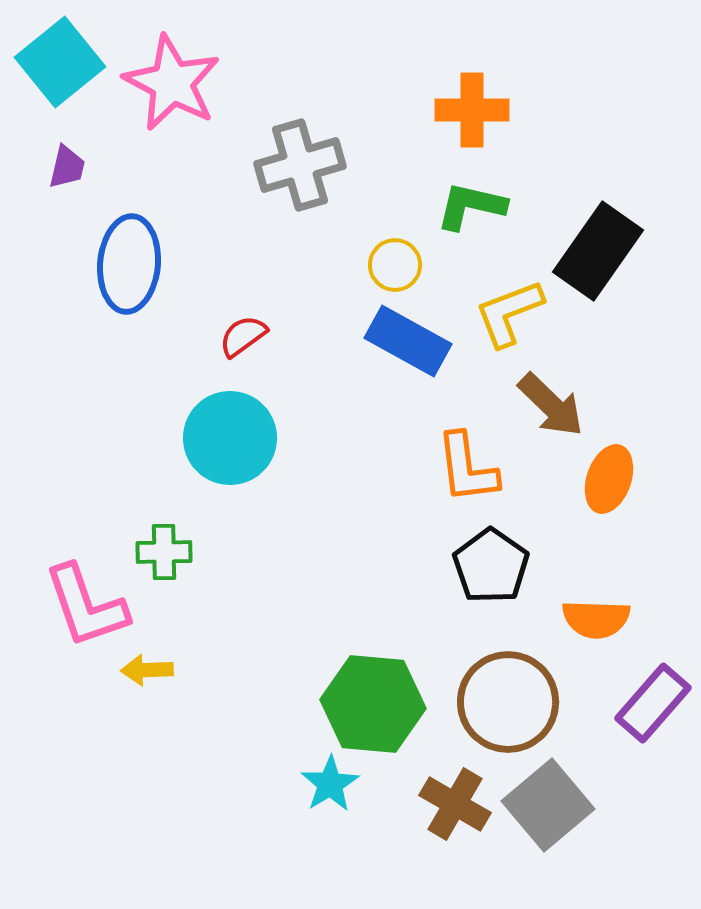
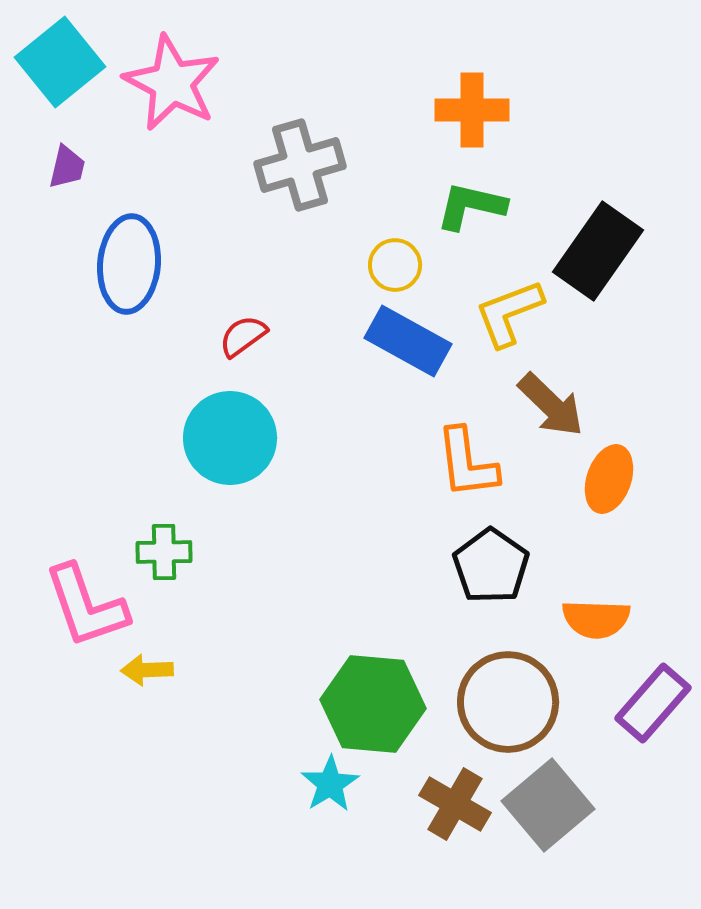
orange L-shape: moved 5 px up
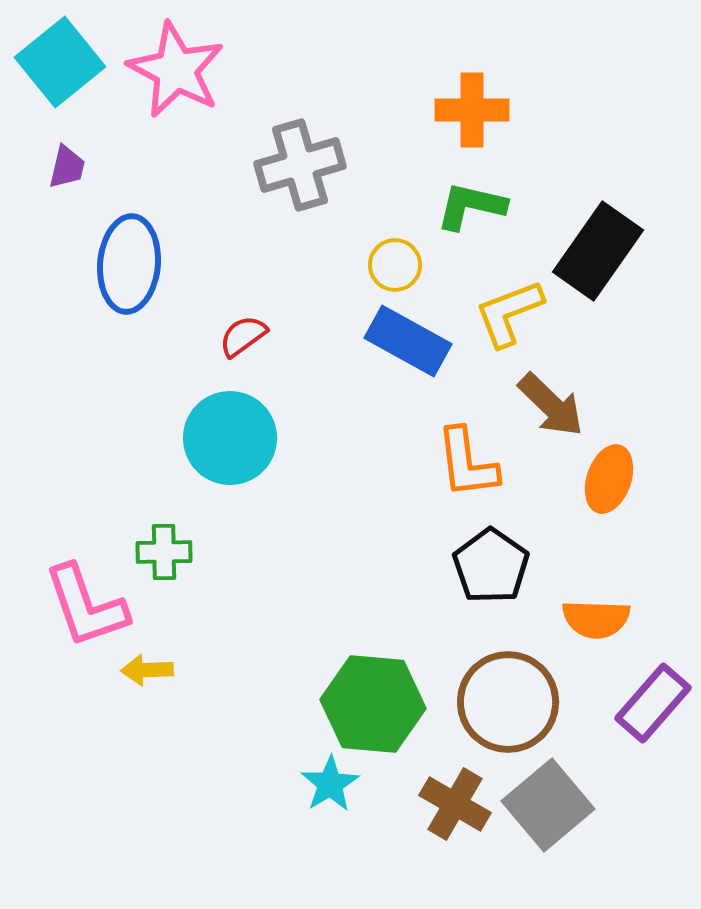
pink star: moved 4 px right, 13 px up
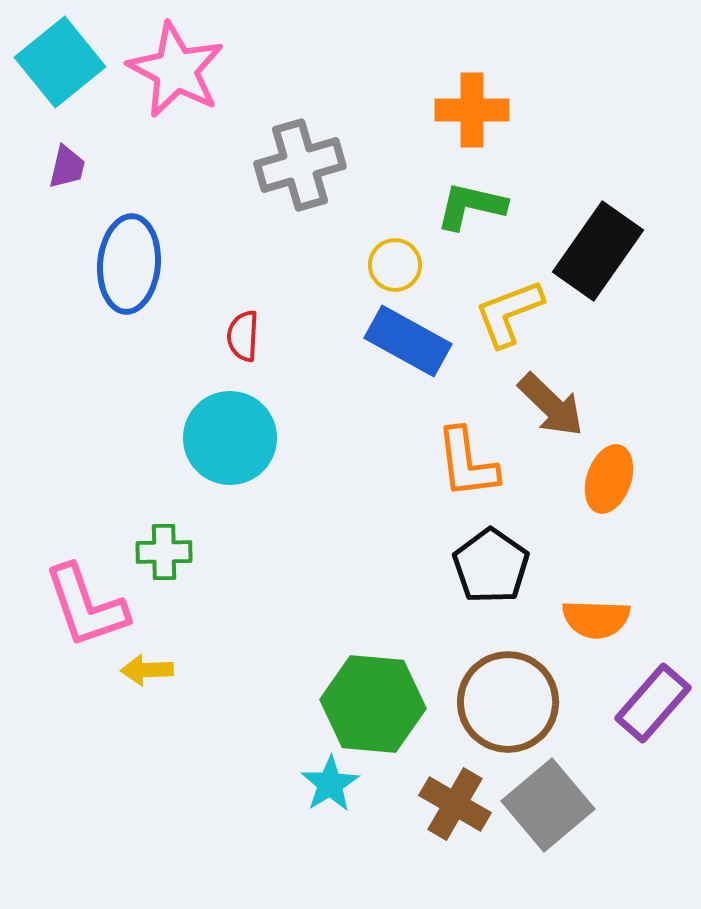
red semicircle: rotated 51 degrees counterclockwise
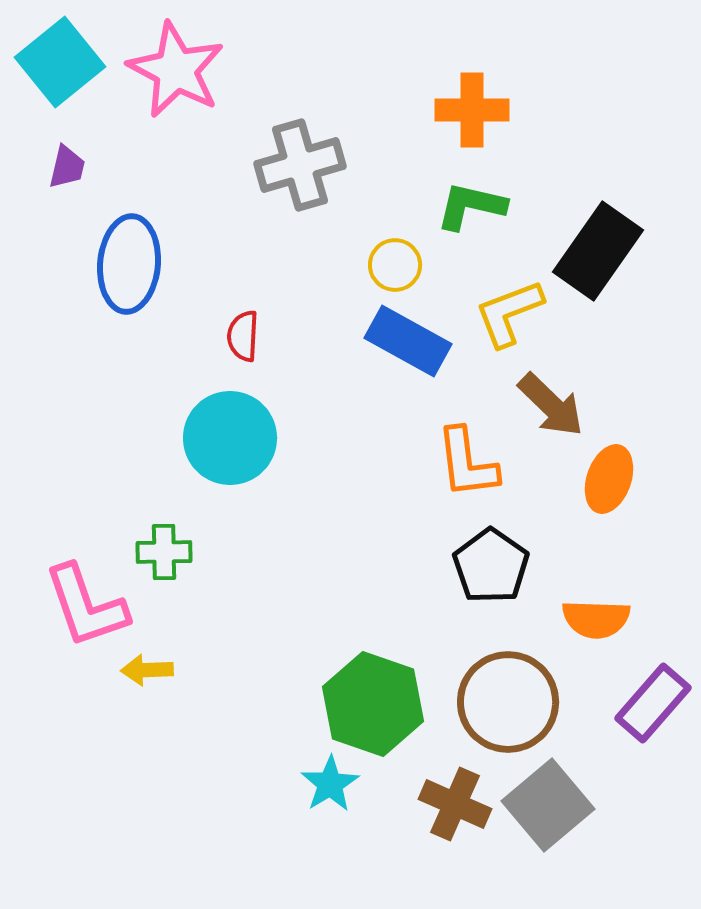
green hexagon: rotated 14 degrees clockwise
brown cross: rotated 6 degrees counterclockwise
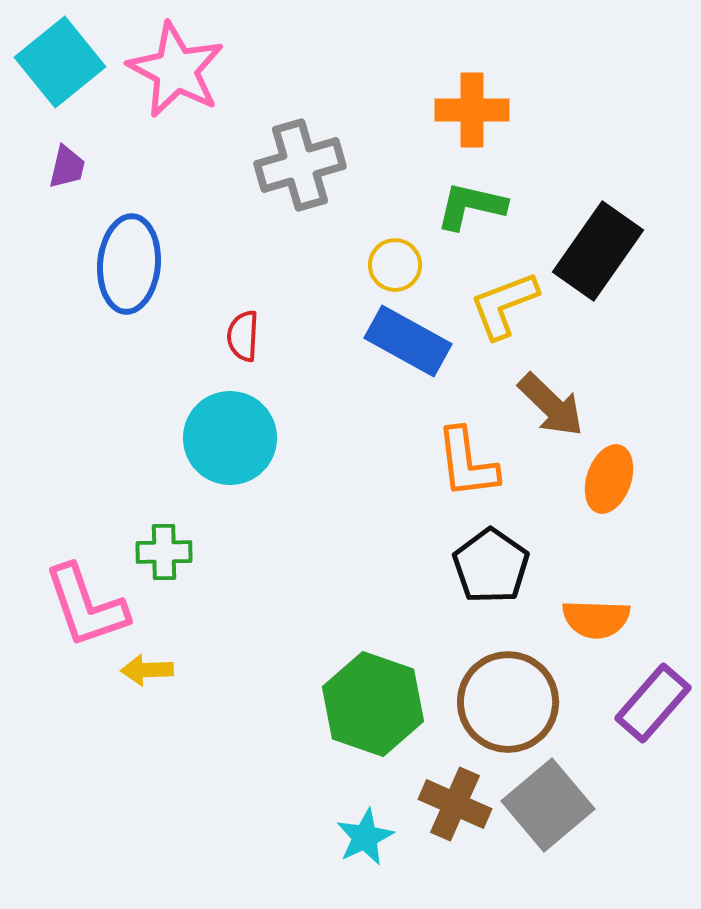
yellow L-shape: moved 5 px left, 8 px up
cyan star: moved 35 px right, 53 px down; rotated 6 degrees clockwise
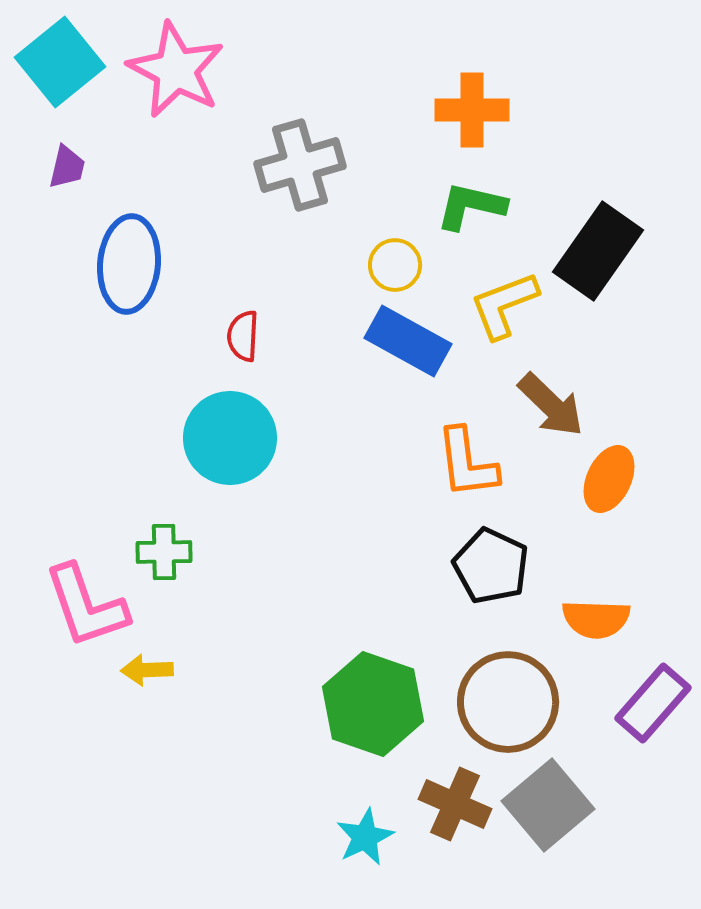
orange ellipse: rotated 6 degrees clockwise
black pentagon: rotated 10 degrees counterclockwise
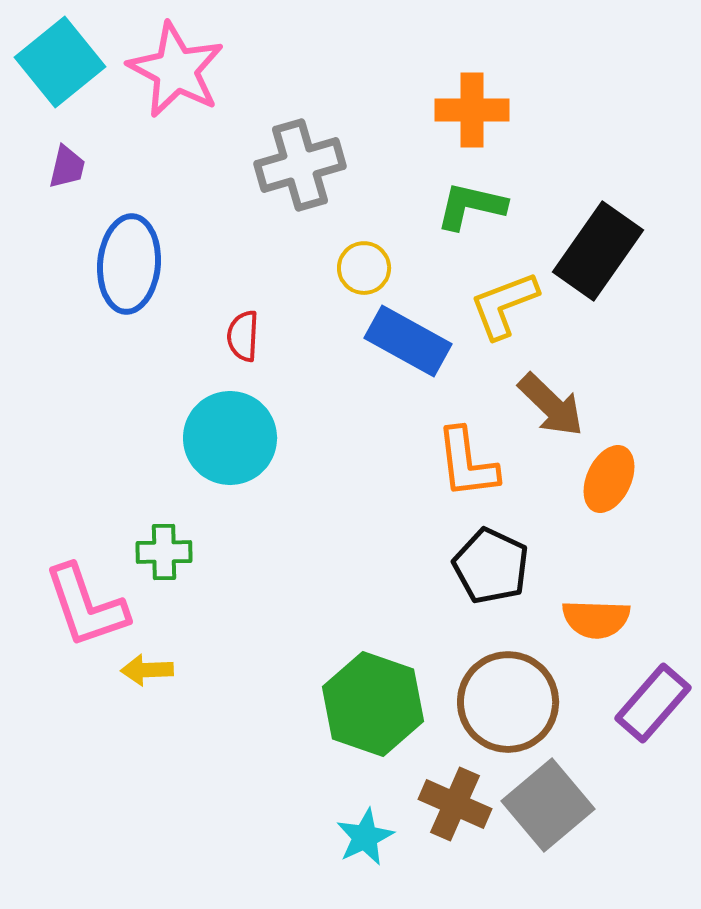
yellow circle: moved 31 px left, 3 px down
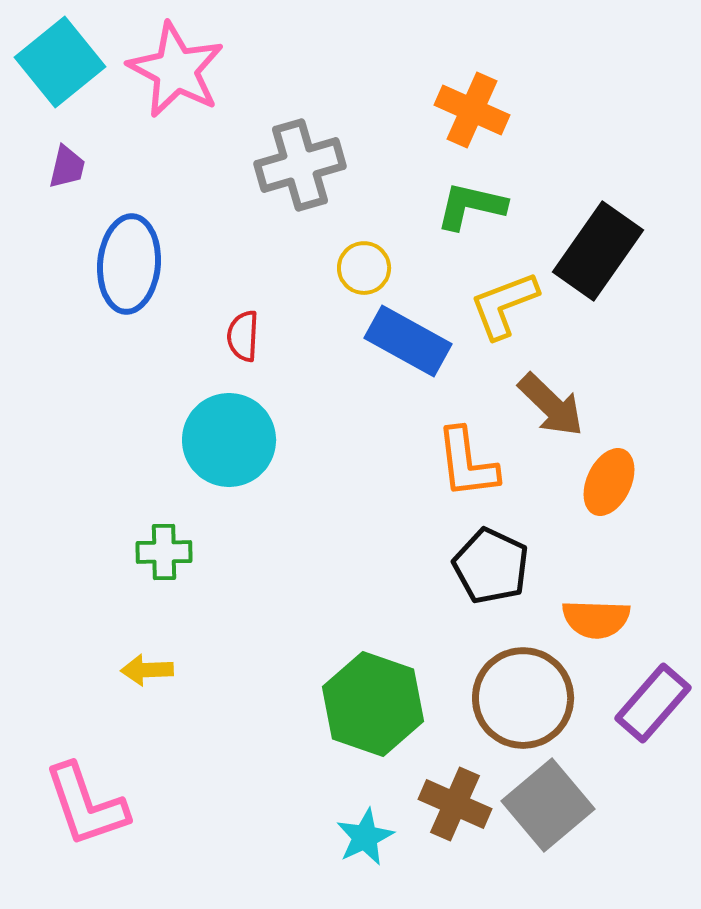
orange cross: rotated 24 degrees clockwise
cyan circle: moved 1 px left, 2 px down
orange ellipse: moved 3 px down
pink L-shape: moved 199 px down
brown circle: moved 15 px right, 4 px up
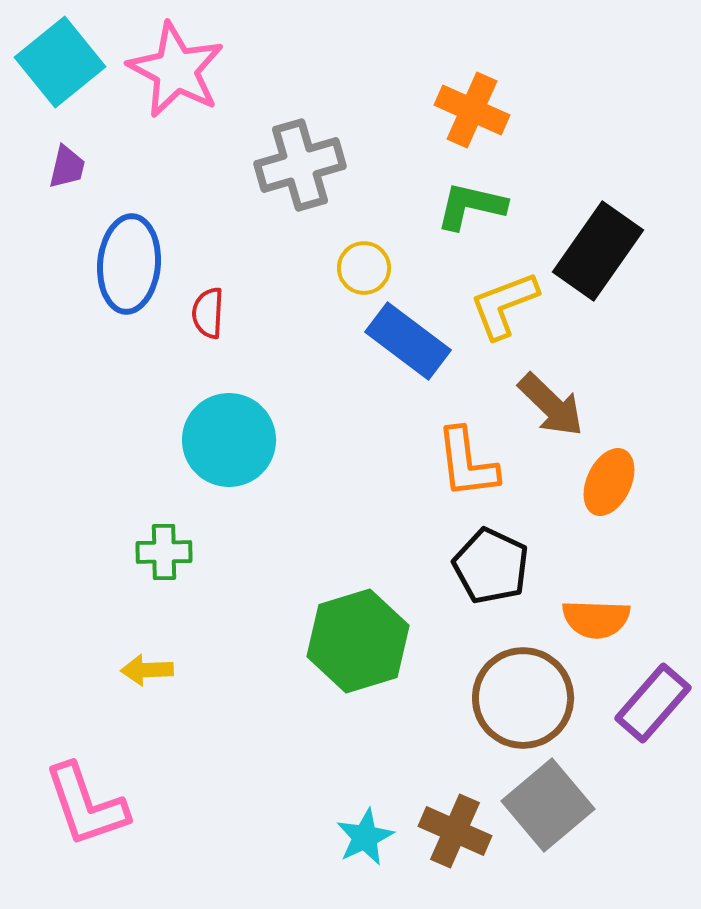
red semicircle: moved 35 px left, 23 px up
blue rectangle: rotated 8 degrees clockwise
green hexagon: moved 15 px left, 63 px up; rotated 24 degrees clockwise
brown cross: moved 27 px down
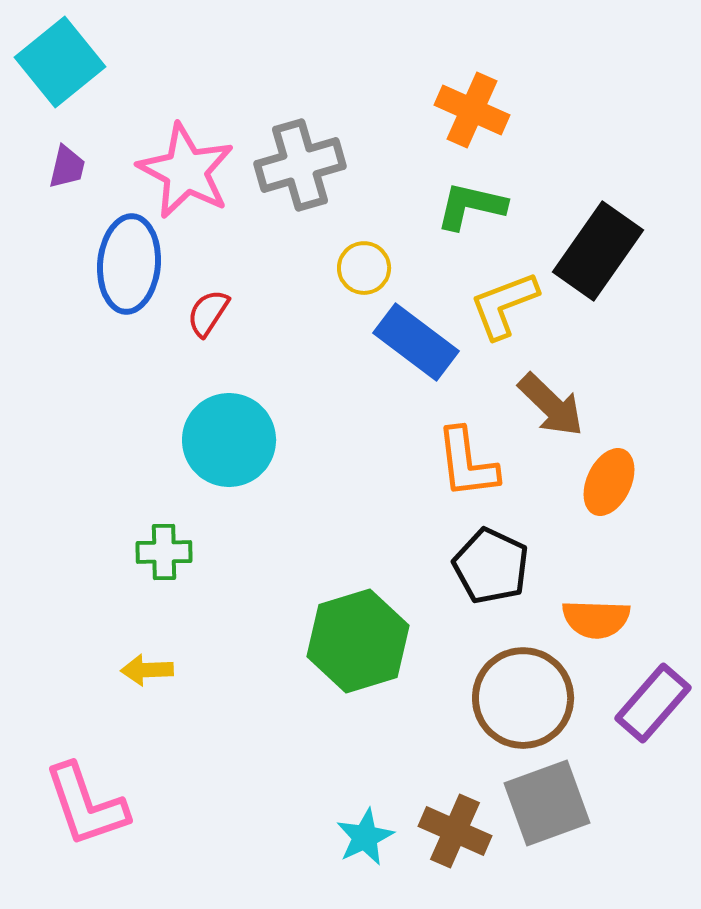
pink star: moved 10 px right, 101 px down
red semicircle: rotated 30 degrees clockwise
blue rectangle: moved 8 px right, 1 px down
gray square: moved 1 px left, 2 px up; rotated 20 degrees clockwise
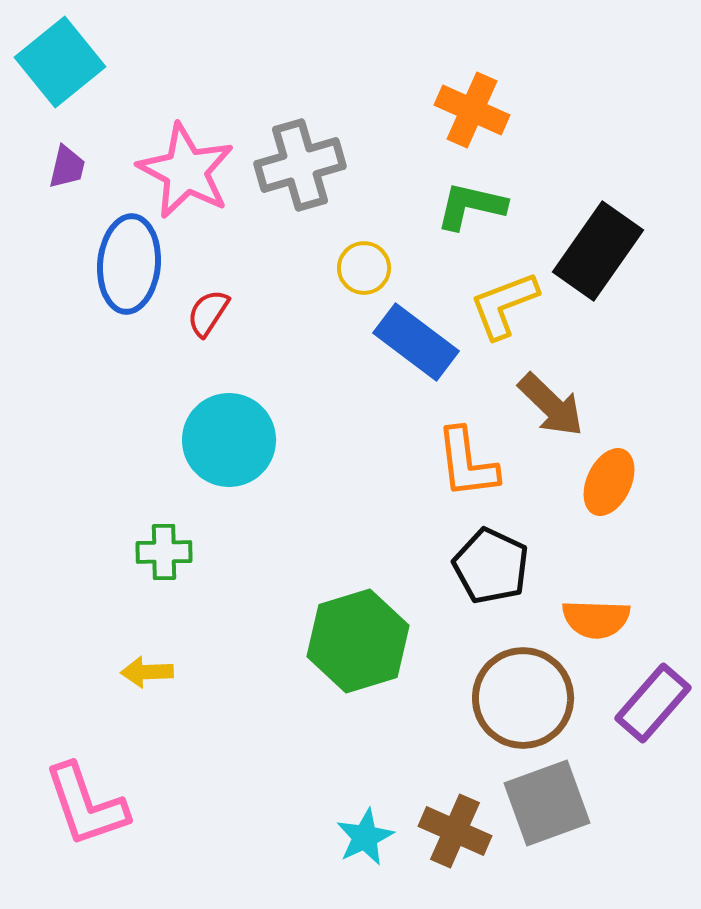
yellow arrow: moved 2 px down
